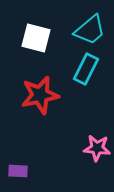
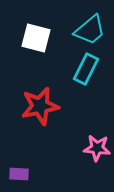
red star: moved 11 px down
purple rectangle: moved 1 px right, 3 px down
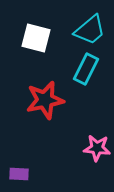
red star: moved 5 px right, 6 px up
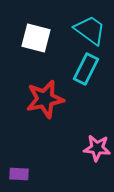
cyan trapezoid: rotated 104 degrees counterclockwise
red star: moved 1 px up
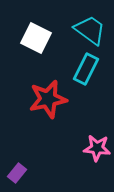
white square: rotated 12 degrees clockwise
red star: moved 3 px right
purple rectangle: moved 2 px left, 1 px up; rotated 54 degrees counterclockwise
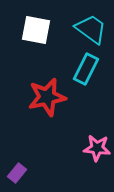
cyan trapezoid: moved 1 px right, 1 px up
white square: moved 8 px up; rotated 16 degrees counterclockwise
red star: moved 1 px left, 2 px up
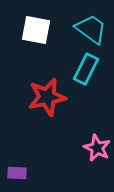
pink star: rotated 20 degrees clockwise
purple rectangle: rotated 54 degrees clockwise
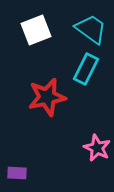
white square: rotated 32 degrees counterclockwise
